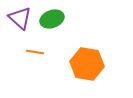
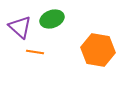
purple triangle: moved 9 px down
orange hexagon: moved 11 px right, 14 px up
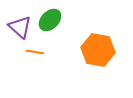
green ellipse: moved 2 px left, 1 px down; rotated 25 degrees counterclockwise
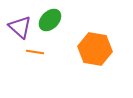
orange hexagon: moved 3 px left, 1 px up
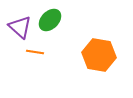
orange hexagon: moved 4 px right, 6 px down
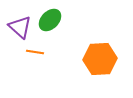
orange hexagon: moved 1 px right, 4 px down; rotated 12 degrees counterclockwise
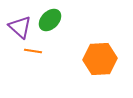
orange line: moved 2 px left, 1 px up
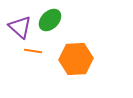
orange hexagon: moved 24 px left
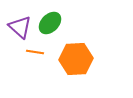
green ellipse: moved 3 px down
orange line: moved 2 px right, 1 px down
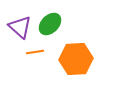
green ellipse: moved 1 px down
orange line: rotated 18 degrees counterclockwise
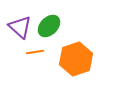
green ellipse: moved 1 px left, 2 px down
orange hexagon: rotated 16 degrees counterclockwise
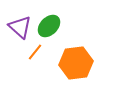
orange line: rotated 42 degrees counterclockwise
orange hexagon: moved 4 px down; rotated 12 degrees clockwise
